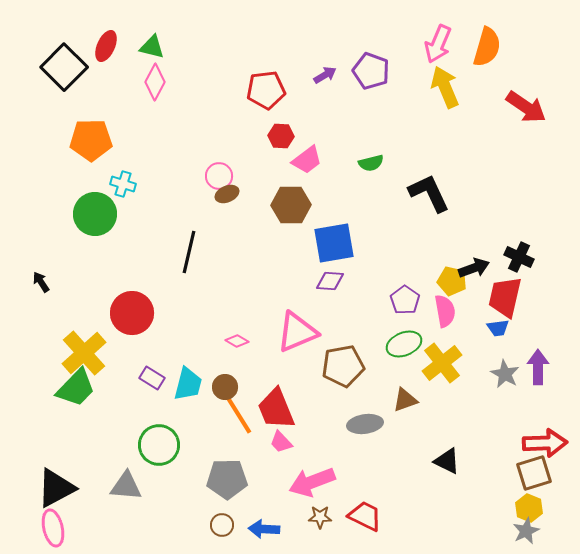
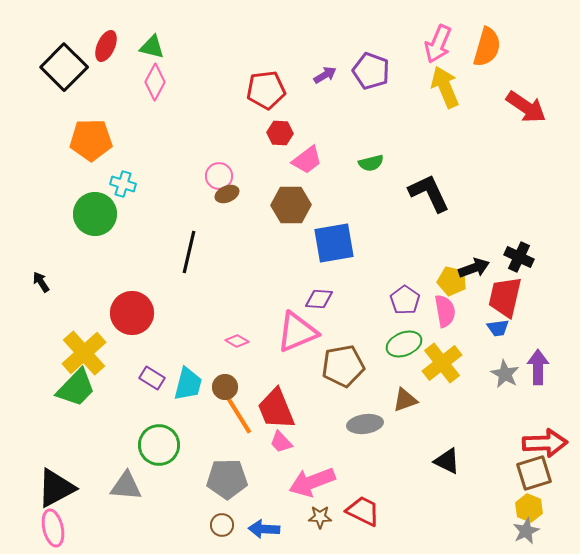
red hexagon at (281, 136): moved 1 px left, 3 px up
purple diamond at (330, 281): moved 11 px left, 18 px down
red trapezoid at (365, 516): moved 2 px left, 5 px up
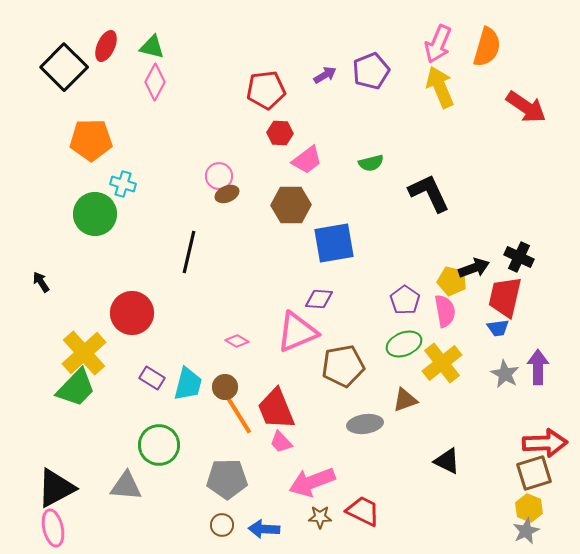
purple pentagon at (371, 71): rotated 30 degrees clockwise
yellow arrow at (445, 87): moved 5 px left
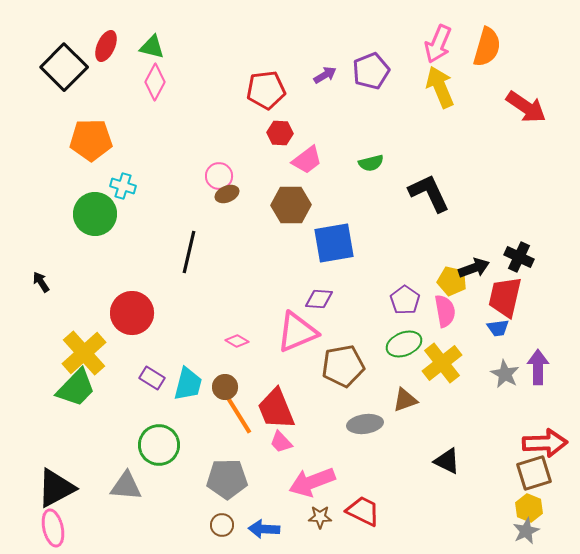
cyan cross at (123, 184): moved 2 px down
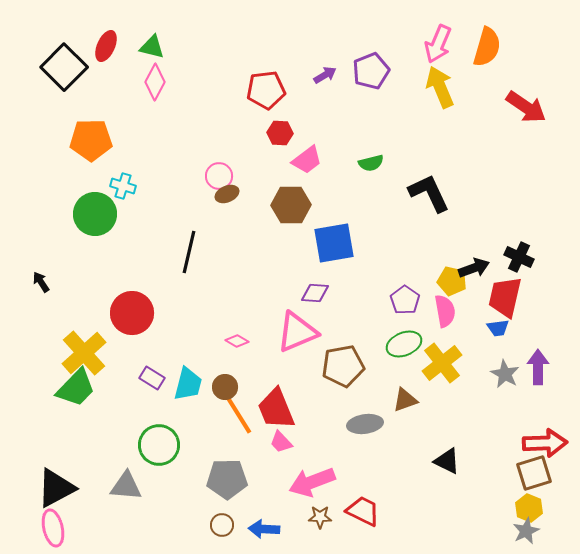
purple diamond at (319, 299): moved 4 px left, 6 px up
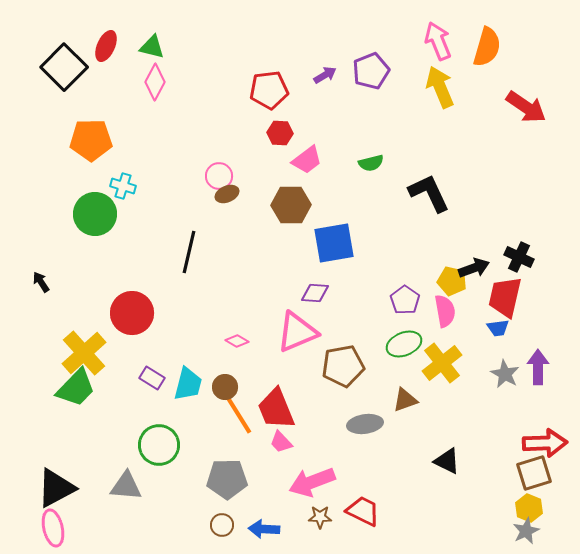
pink arrow at (438, 44): moved 3 px up; rotated 135 degrees clockwise
red pentagon at (266, 90): moved 3 px right
